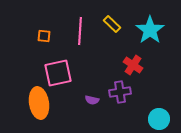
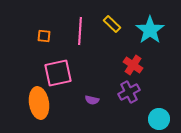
purple cross: moved 9 px right; rotated 20 degrees counterclockwise
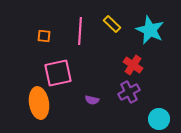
cyan star: rotated 12 degrees counterclockwise
